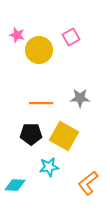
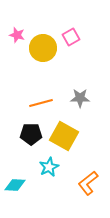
yellow circle: moved 4 px right, 2 px up
orange line: rotated 15 degrees counterclockwise
cyan star: rotated 18 degrees counterclockwise
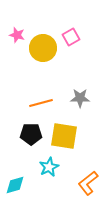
yellow square: rotated 20 degrees counterclockwise
cyan diamond: rotated 20 degrees counterclockwise
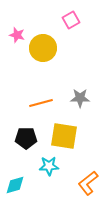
pink square: moved 17 px up
black pentagon: moved 5 px left, 4 px down
cyan star: moved 1 px up; rotated 24 degrees clockwise
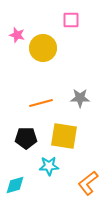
pink square: rotated 30 degrees clockwise
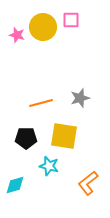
yellow circle: moved 21 px up
gray star: rotated 18 degrees counterclockwise
cyan star: rotated 18 degrees clockwise
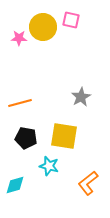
pink square: rotated 12 degrees clockwise
pink star: moved 2 px right, 3 px down; rotated 14 degrees counterclockwise
gray star: moved 1 px right, 1 px up; rotated 12 degrees counterclockwise
orange line: moved 21 px left
black pentagon: rotated 10 degrees clockwise
